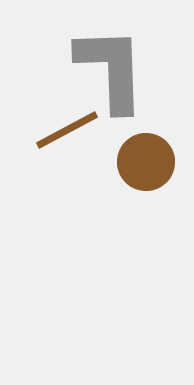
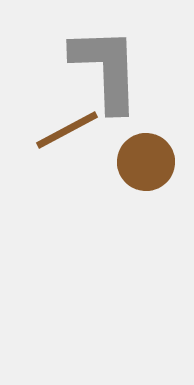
gray L-shape: moved 5 px left
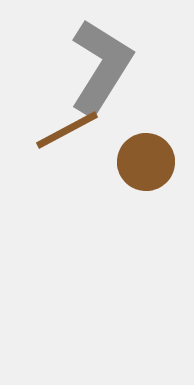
gray L-shape: moved 5 px left, 2 px up; rotated 34 degrees clockwise
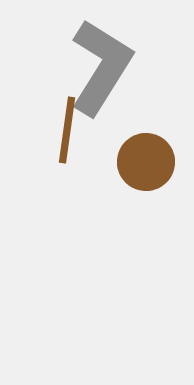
brown line: rotated 54 degrees counterclockwise
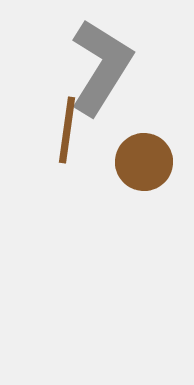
brown circle: moved 2 px left
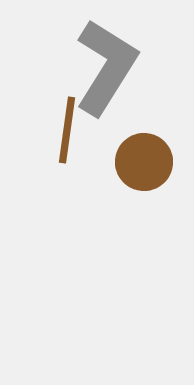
gray L-shape: moved 5 px right
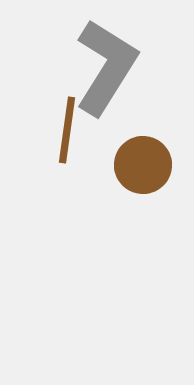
brown circle: moved 1 px left, 3 px down
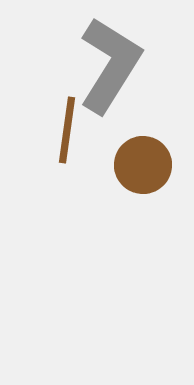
gray L-shape: moved 4 px right, 2 px up
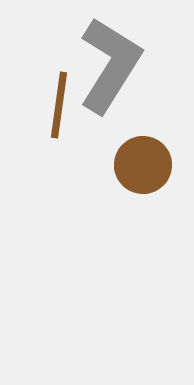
brown line: moved 8 px left, 25 px up
